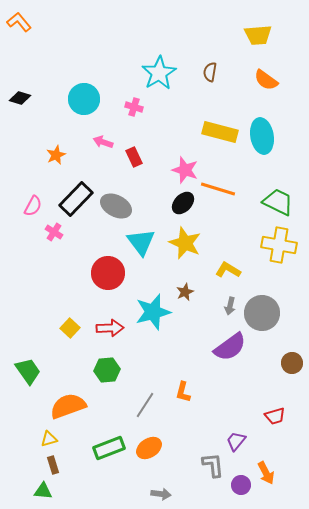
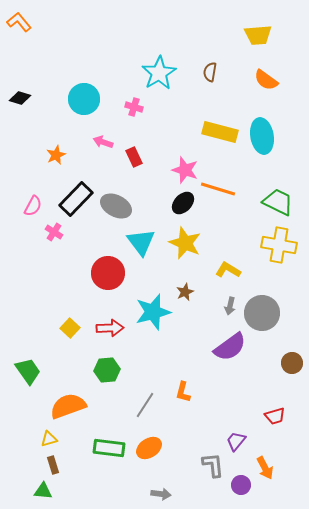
green rectangle at (109, 448): rotated 28 degrees clockwise
orange arrow at (266, 473): moved 1 px left, 5 px up
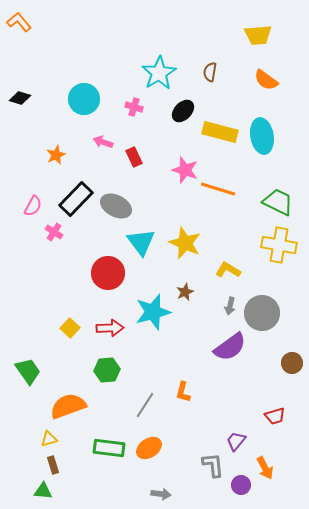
black ellipse at (183, 203): moved 92 px up
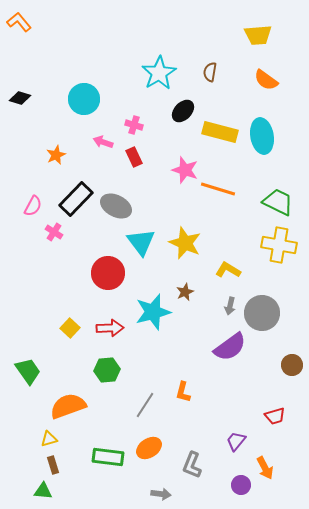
pink cross at (134, 107): moved 18 px down
brown circle at (292, 363): moved 2 px down
green rectangle at (109, 448): moved 1 px left, 9 px down
gray L-shape at (213, 465): moved 21 px left; rotated 152 degrees counterclockwise
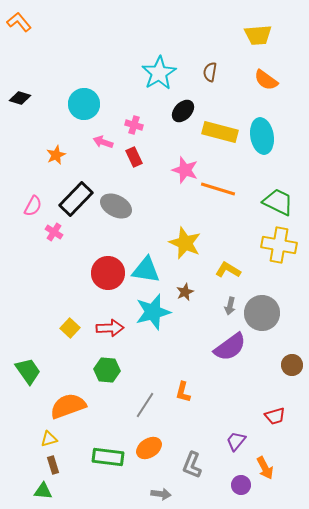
cyan circle at (84, 99): moved 5 px down
cyan triangle at (141, 242): moved 5 px right, 28 px down; rotated 44 degrees counterclockwise
green hexagon at (107, 370): rotated 10 degrees clockwise
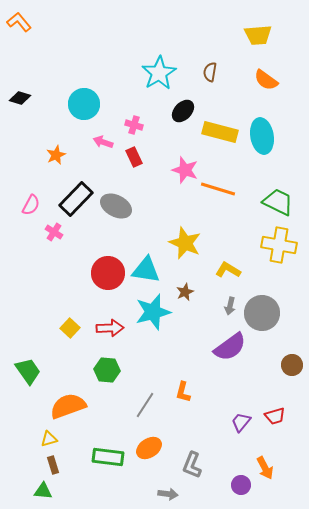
pink semicircle at (33, 206): moved 2 px left, 1 px up
purple trapezoid at (236, 441): moved 5 px right, 19 px up
gray arrow at (161, 494): moved 7 px right
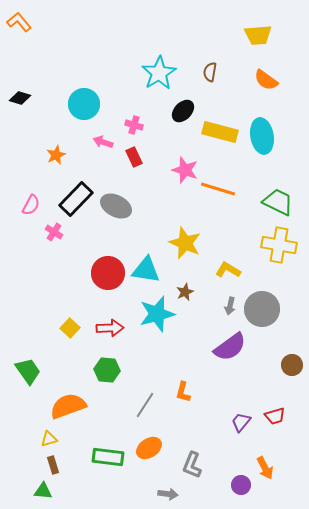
cyan star at (153, 312): moved 4 px right, 2 px down
gray circle at (262, 313): moved 4 px up
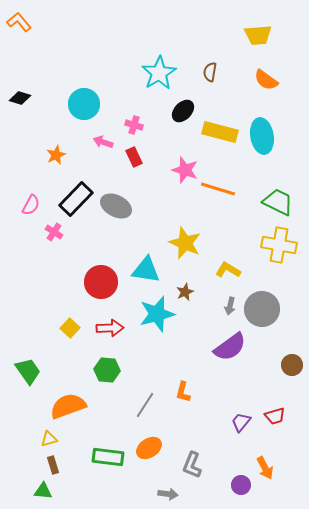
red circle at (108, 273): moved 7 px left, 9 px down
